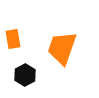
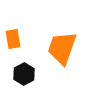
black hexagon: moved 1 px left, 1 px up
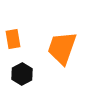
black hexagon: moved 2 px left
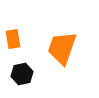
black hexagon: rotated 15 degrees clockwise
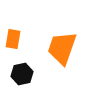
orange rectangle: rotated 18 degrees clockwise
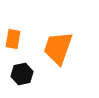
orange trapezoid: moved 4 px left
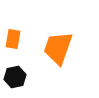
black hexagon: moved 7 px left, 3 px down
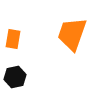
orange trapezoid: moved 14 px right, 14 px up
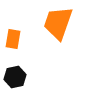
orange trapezoid: moved 14 px left, 11 px up
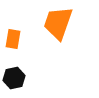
black hexagon: moved 1 px left, 1 px down
